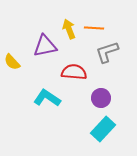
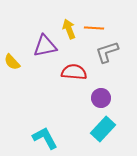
cyan L-shape: moved 2 px left, 40 px down; rotated 28 degrees clockwise
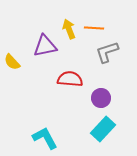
red semicircle: moved 4 px left, 7 px down
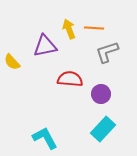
purple circle: moved 4 px up
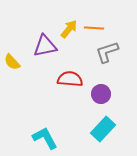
yellow arrow: rotated 60 degrees clockwise
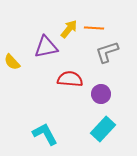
purple triangle: moved 1 px right, 1 px down
cyan L-shape: moved 4 px up
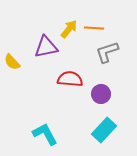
cyan rectangle: moved 1 px right, 1 px down
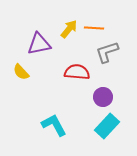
purple triangle: moved 7 px left, 3 px up
yellow semicircle: moved 9 px right, 10 px down
red semicircle: moved 7 px right, 7 px up
purple circle: moved 2 px right, 3 px down
cyan rectangle: moved 3 px right, 4 px up
cyan L-shape: moved 9 px right, 9 px up
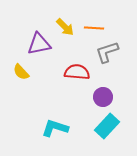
yellow arrow: moved 4 px left, 2 px up; rotated 96 degrees clockwise
cyan L-shape: moved 1 px right, 3 px down; rotated 44 degrees counterclockwise
